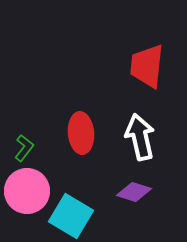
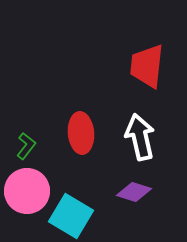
green L-shape: moved 2 px right, 2 px up
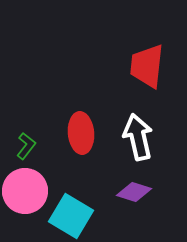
white arrow: moved 2 px left
pink circle: moved 2 px left
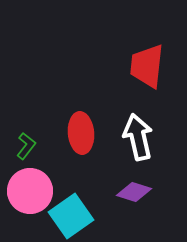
pink circle: moved 5 px right
cyan square: rotated 24 degrees clockwise
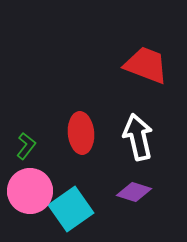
red trapezoid: moved 1 px left, 1 px up; rotated 105 degrees clockwise
cyan square: moved 7 px up
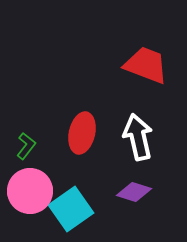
red ellipse: moved 1 px right; rotated 18 degrees clockwise
